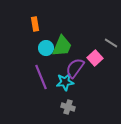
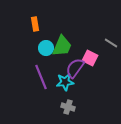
pink square: moved 5 px left; rotated 21 degrees counterclockwise
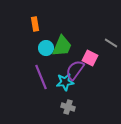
purple semicircle: moved 2 px down
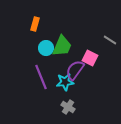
orange rectangle: rotated 24 degrees clockwise
gray line: moved 1 px left, 3 px up
gray cross: rotated 16 degrees clockwise
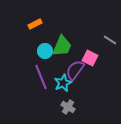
orange rectangle: rotated 48 degrees clockwise
cyan circle: moved 1 px left, 3 px down
cyan star: moved 2 px left, 1 px down; rotated 18 degrees counterclockwise
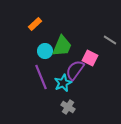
orange rectangle: rotated 16 degrees counterclockwise
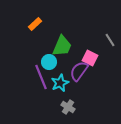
gray line: rotated 24 degrees clockwise
cyan circle: moved 4 px right, 11 px down
purple semicircle: moved 4 px right, 1 px down
cyan star: moved 3 px left
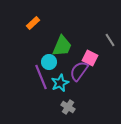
orange rectangle: moved 2 px left, 1 px up
